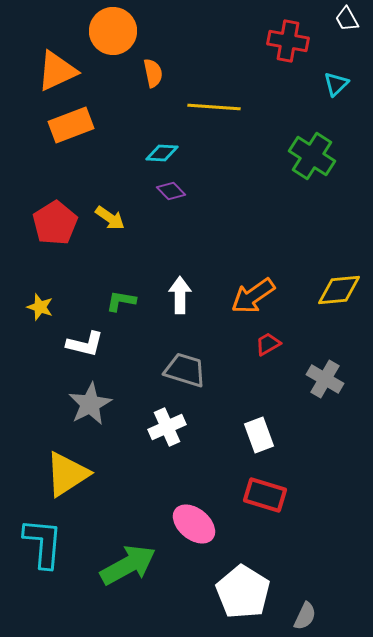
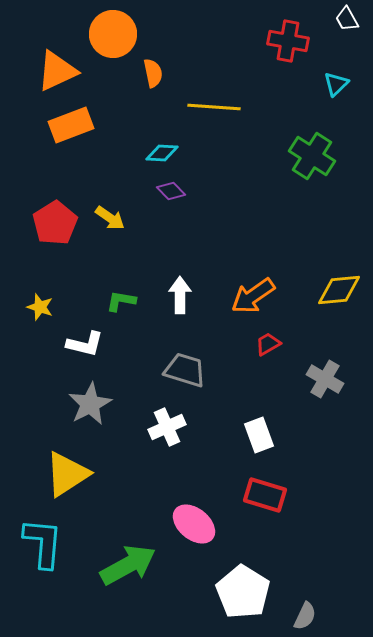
orange circle: moved 3 px down
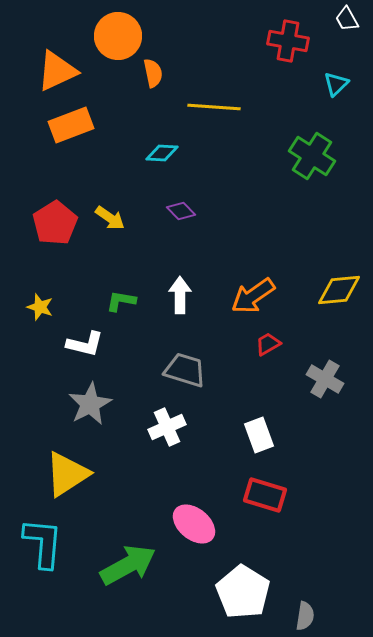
orange circle: moved 5 px right, 2 px down
purple diamond: moved 10 px right, 20 px down
gray semicircle: rotated 16 degrees counterclockwise
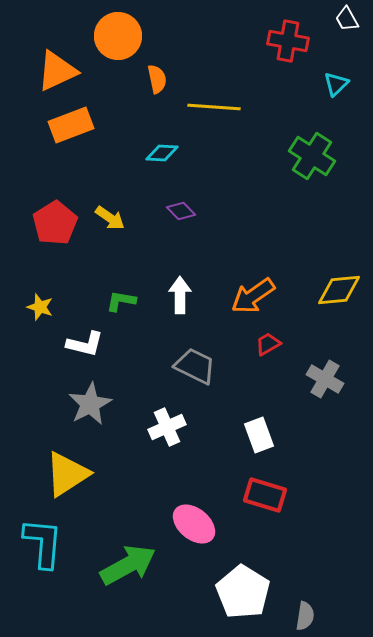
orange semicircle: moved 4 px right, 6 px down
gray trapezoid: moved 10 px right, 4 px up; rotated 9 degrees clockwise
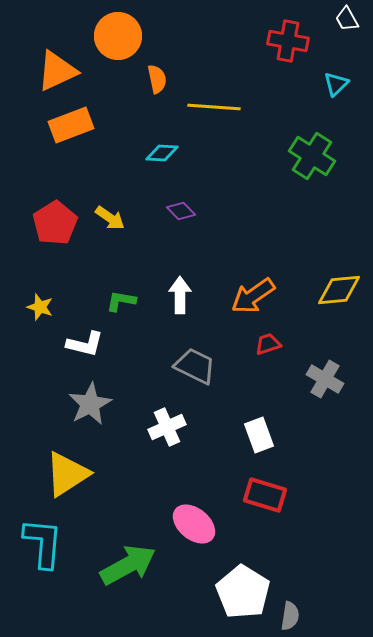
red trapezoid: rotated 12 degrees clockwise
gray semicircle: moved 15 px left
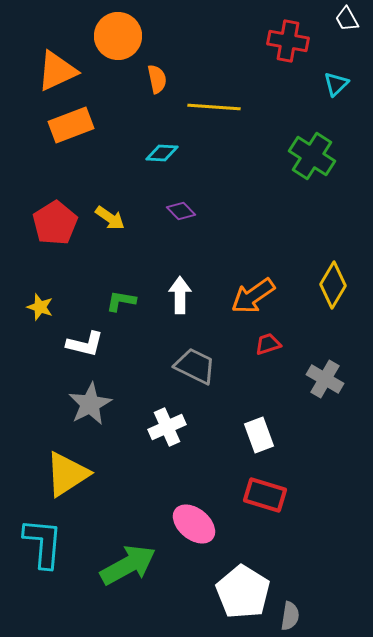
yellow diamond: moved 6 px left, 5 px up; rotated 54 degrees counterclockwise
